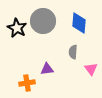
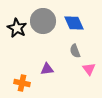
blue diamond: moved 5 px left; rotated 30 degrees counterclockwise
gray semicircle: moved 2 px right, 1 px up; rotated 24 degrees counterclockwise
pink triangle: moved 2 px left
orange cross: moved 5 px left; rotated 21 degrees clockwise
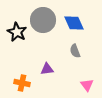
gray circle: moved 1 px up
black star: moved 4 px down
pink triangle: moved 2 px left, 16 px down
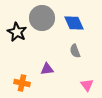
gray circle: moved 1 px left, 2 px up
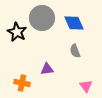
pink triangle: moved 1 px left, 1 px down
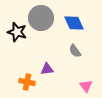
gray circle: moved 1 px left
black star: rotated 12 degrees counterclockwise
gray semicircle: rotated 16 degrees counterclockwise
orange cross: moved 5 px right, 1 px up
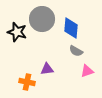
gray circle: moved 1 px right, 1 px down
blue diamond: moved 3 px left, 5 px down; rotated 30 degrees clockwise
gray semicircle: moved 1 px right; rotated 24 degrees counterclockwise
pink triangle: moved 1 px right, 15 px up; rotated 48 degrees clockwise
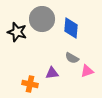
gray semicircle: moved 4 px left, 7 px down
purple triangle: moved 5 px right, 4 px down
orange cross: moved 3 px right, 2 px down
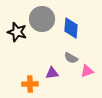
gray semicircle: moved 1 px left
orange cross: rotated 14 degrees counterclockwise
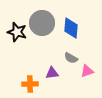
gray circle: moved 4 px down
